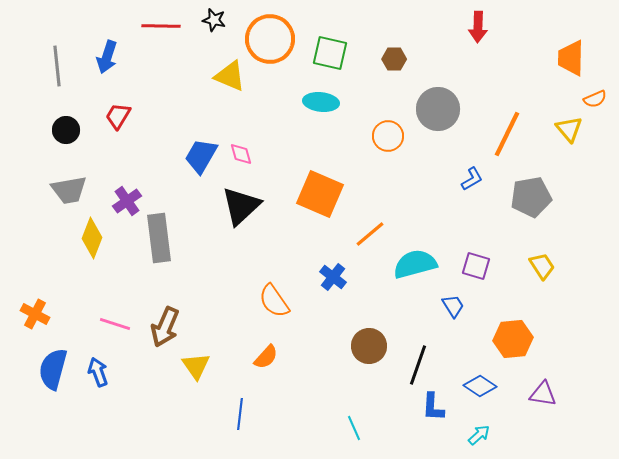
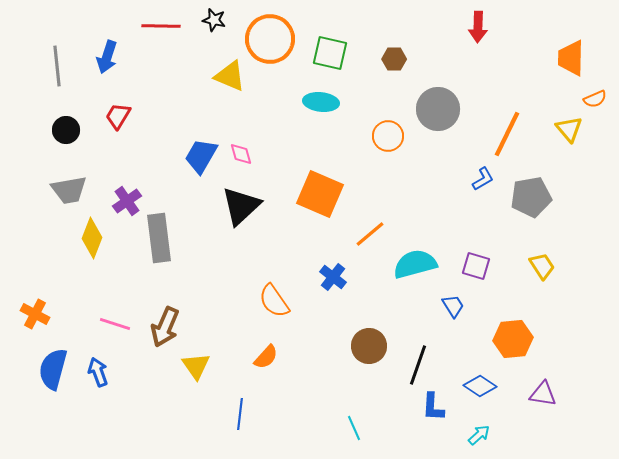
blue L-shape at (472, 179): moved 11 px right
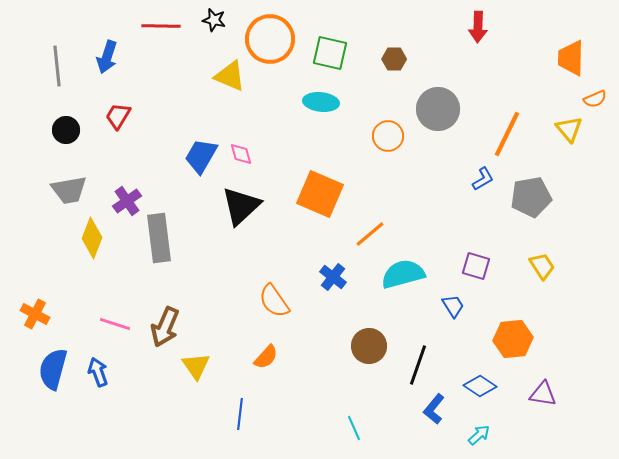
cyan semicircle at (415, 264): moved 12 px left, 10 px down
blue L-shape at (433, 407): moved 1 px right, 2 px down; rotated 36 degrees clockwise
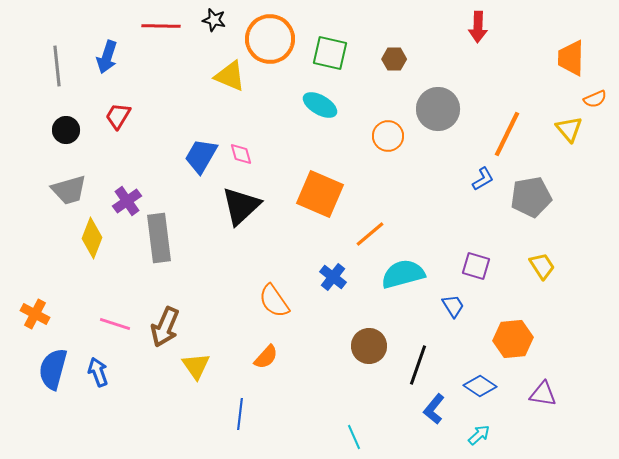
cyan ellipse at (321, 102): moved 1 px left, 3 px down; rotated 24 degrees clockwise
gray trapezoid at (69, 190): rotated 6 degrees counterclockwise
cyan line at (354, 428): moved 9 px down
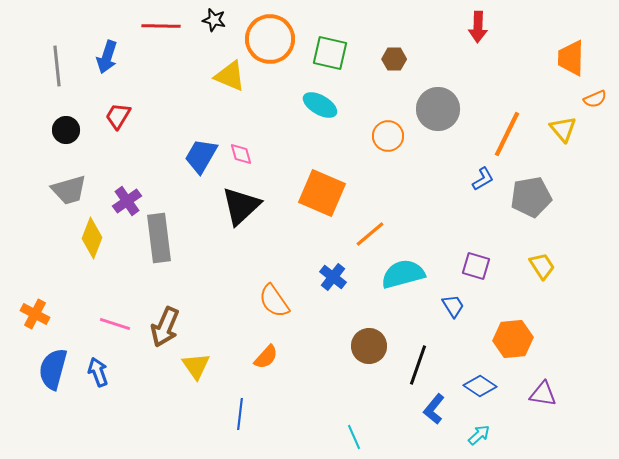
yellow triangle at (569, 129): moved 6 px left
orange square at (320, 194): moved 2 px right, 1 px up
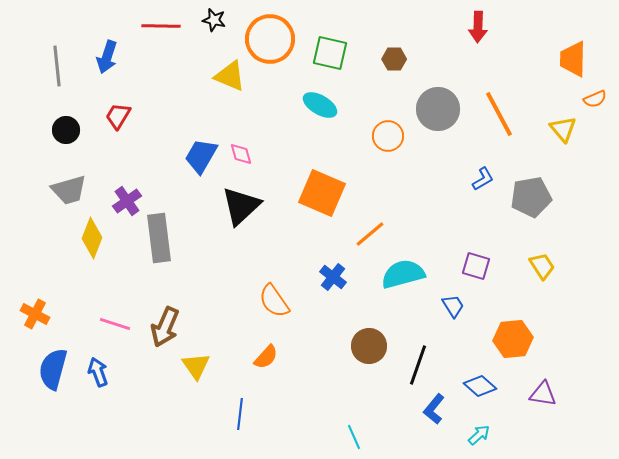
orange trapezoid at (571, 58): moved 2 px right, 1 px down
orange line at (507, 134): moved 8 px left, 20 px up; rotated 54 degrees counterclockwise
blue diamond at (480, 386): rotated 8 degrees clockwise
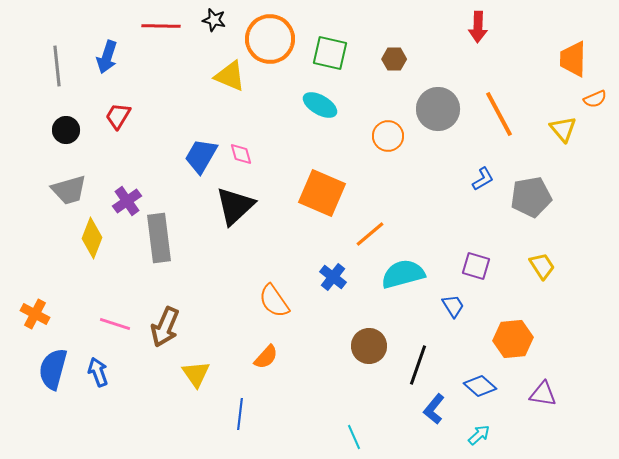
black triangle at (241, 206): moved 6 px left
yellow triangle at (196, 366): moved 8 px down
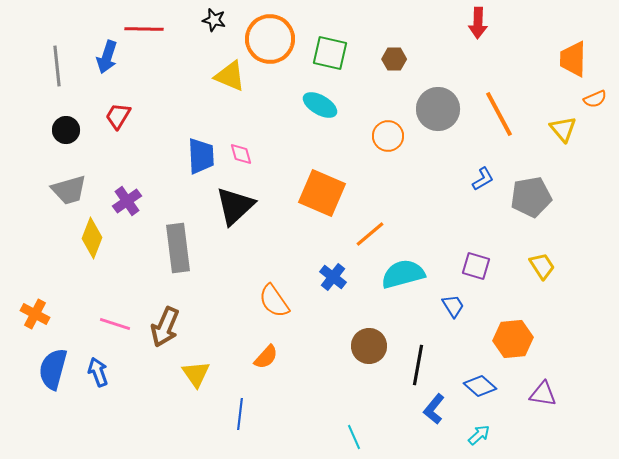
red line at (161, 26): moved 17 px left, 3 px down
red arrow at (478, 27): moved 4 px up
blue trapezoid at (201, 156): rotated 147 degrees clockwise
gray rectangle at (159, 238): moved 19 px right, 10 px down
black line at (418, 365): rotated 9 degrees counterclockwise
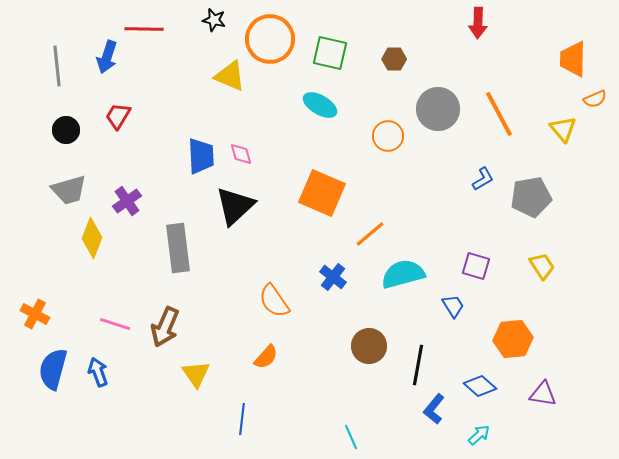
blue line at (240, 414): moved 2 px right, 5 px down
cyan line at (354, 437): moved 3 px left
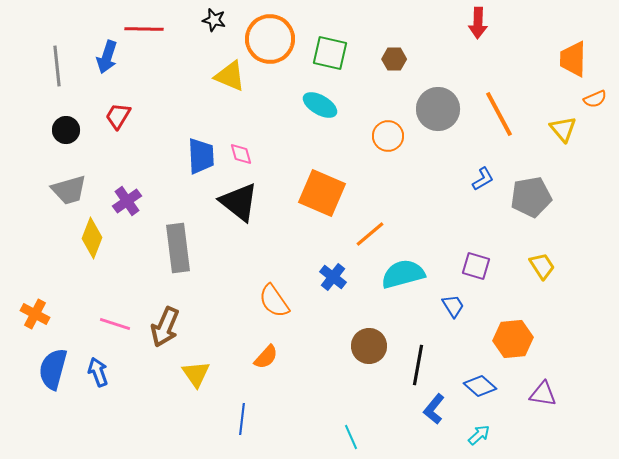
black triangle at (235, 206): moved 4 px right, 4 px up; rotated 39 degrees counterclockwise
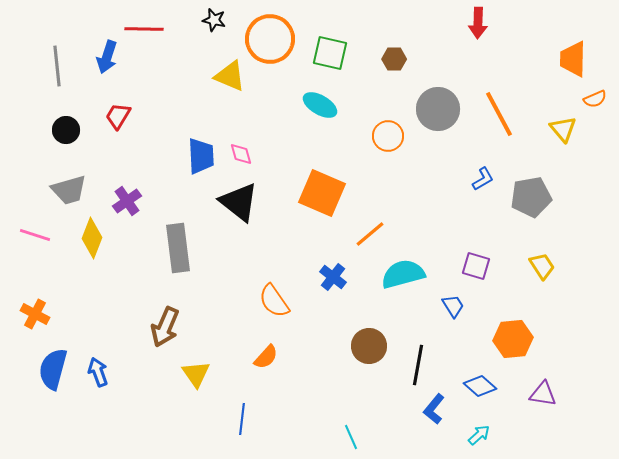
pink line at (115, 324): moved 80 px left, 89 px up
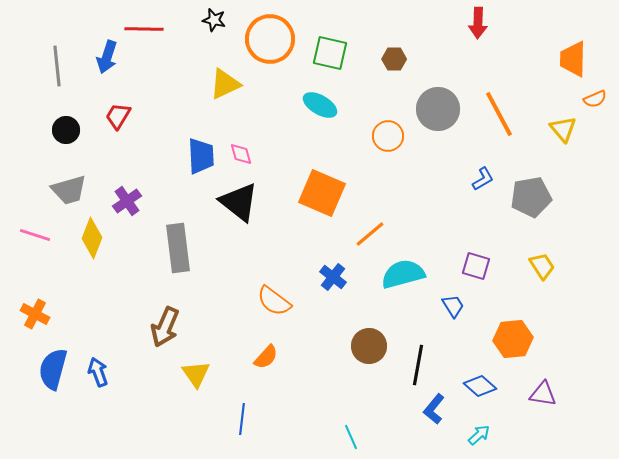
yellow triangle at (230, 76): moved 5 px left, 8 px down; rotated 48 degrees counterclockwise
orange semicircle at (274, 301): rotated 18 degrees counterclockwise
